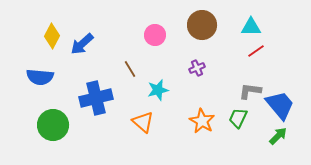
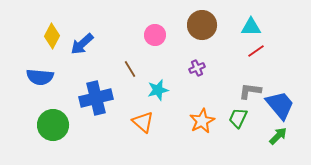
orange star: rotated 15 degrees clockwise
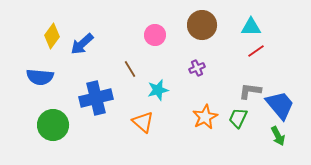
yellow diamond: rotated 10 degrees clockwise
orange star: moved 3 px right, 4 px up
green arrow: rotated 108 degrees clockwise
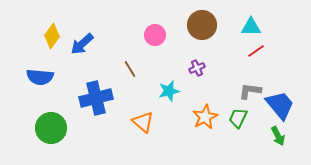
cyan star: moved 11 px right, 1 px down
green circle: moved 2 px left, 3 px down
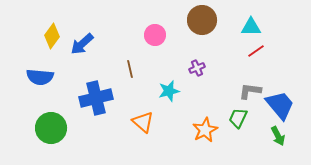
brown circle: moved 5 px up
brown line: rotated 18 degrees clockwise
orange star: moved 13 px down
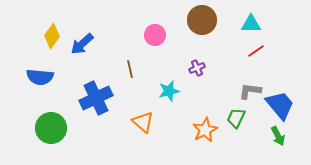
cyan triangle: moved 3 px up
blue cross: rotated 12 degrees counterclockwise
green trapezoid: moved 2 px left
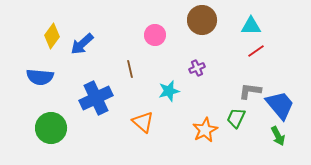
cyan triangle: moved 2 px down
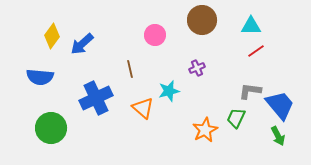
orange triangle: moved 14 px up
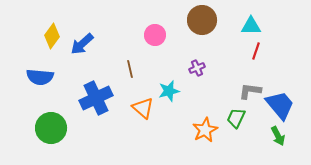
red line: rotated 36 degrees counterclockwise
